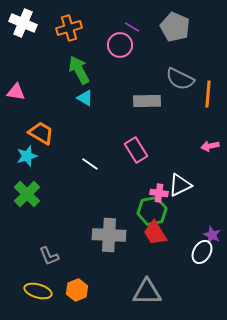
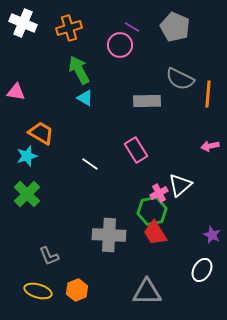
white triangle: rotated 15 degrees counterclockwise
pink cross: rotated 36 degrees counterclockwise
white ellipse: moved 18 px down
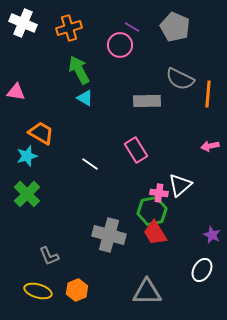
pink cross: rotated 36 degrees clockwise
gray cross: rotated 12 degrees clockwise
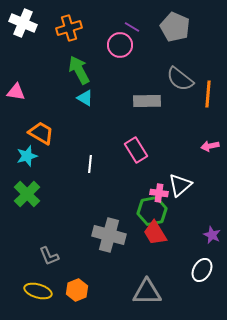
gray semicircle: rotated 12 degrees clockwise
white line: rotated 60 degrees clockwise
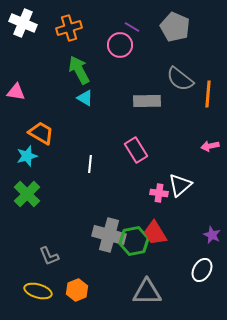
green hexagon: moved 18 px left, 30 px down
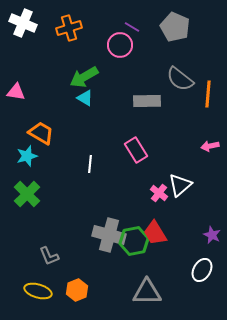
green arrow: moved 5 px right, 7 px down; rotated 92 degrees counterclockwise
pink cross: rotated 30 degrees clockwise
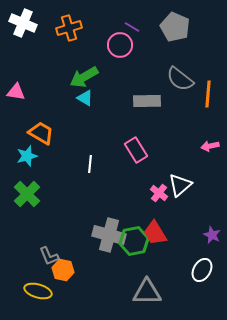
orange hexagon: moved 14 px left, 20 px up; rotated 25 degrees counterclockwise
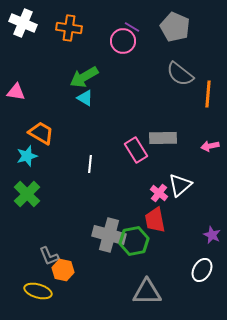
orange cross: rotated 25 degrees clockwise
pink circle: moved 3 px right, 4 px up
gray semicircle: moved 5 px up
gray rectangle: moved 16 px right, 37 px down
red trapezoid: moved 13 px up; rotated 20 degrees clockwise
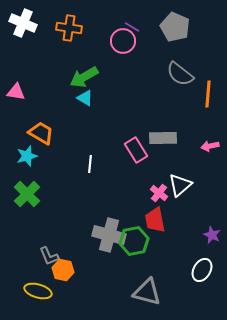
gray triangle: rotated 16 degrees clockwise
